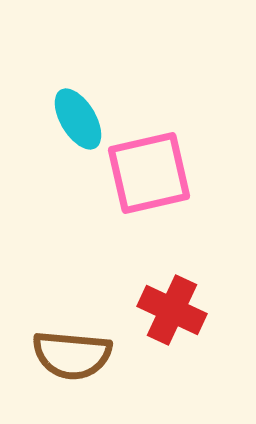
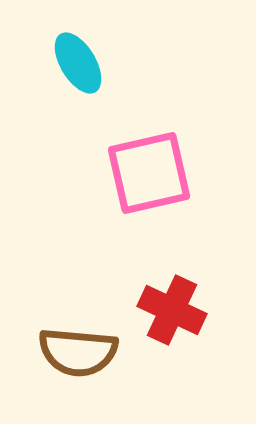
cyan ellipse: moved 56 px up
brown semicircle: moved 6 px right, 3 px up
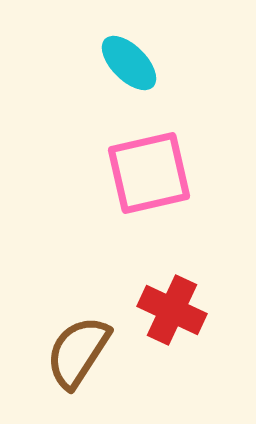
cyan ellipse: moved 51 px right; rotated 14 degrees counterclockwise
brown semicircle: rotated 118 degrees clockwise
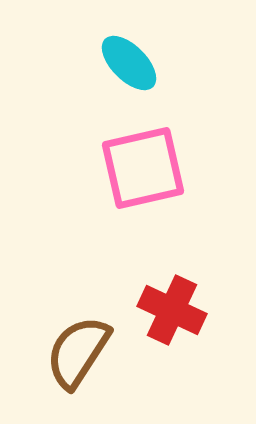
pink square: moved 6 px left, 5 px up
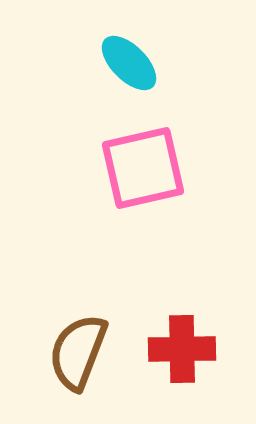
red cross: moved 10 px right, 39 px down; rotated 26 degrees counterclockwise
brown semicircle: rotated 12 degrees counterclockwise
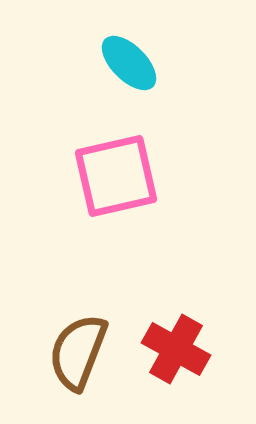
pink square: moved 27 px left, 8 px down
red cross: moved 6 px left; rotated 30 degrees clockwise
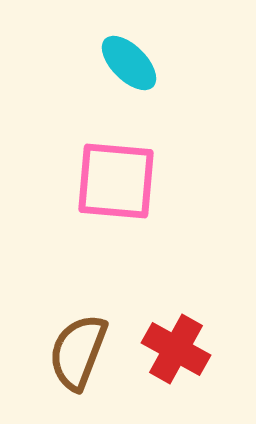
pink square: moved 5 px down; rotated 18 degrees clockwise
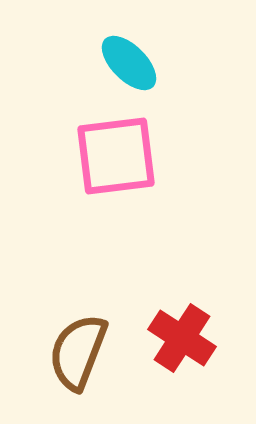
pink square: moved 25 px up; rotated 12 degrees counterclockwise
red cross: moved 6 px right, 11 px up; rotated 4 degrees clockwise
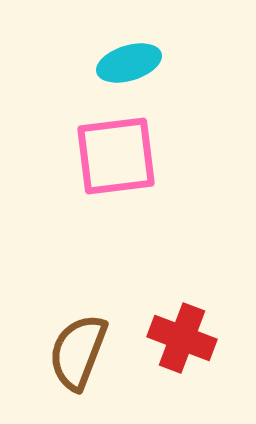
cyan ellipse: rotated 62 degrees counterclockwise
red cross: rotated 12 degrees counterclockwise
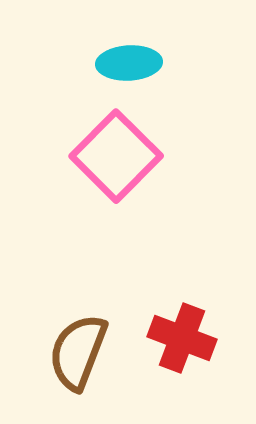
cyan ellipse: rotated 14 degrees clockwise
pink square: rotated 38 degrees counterclockwise
